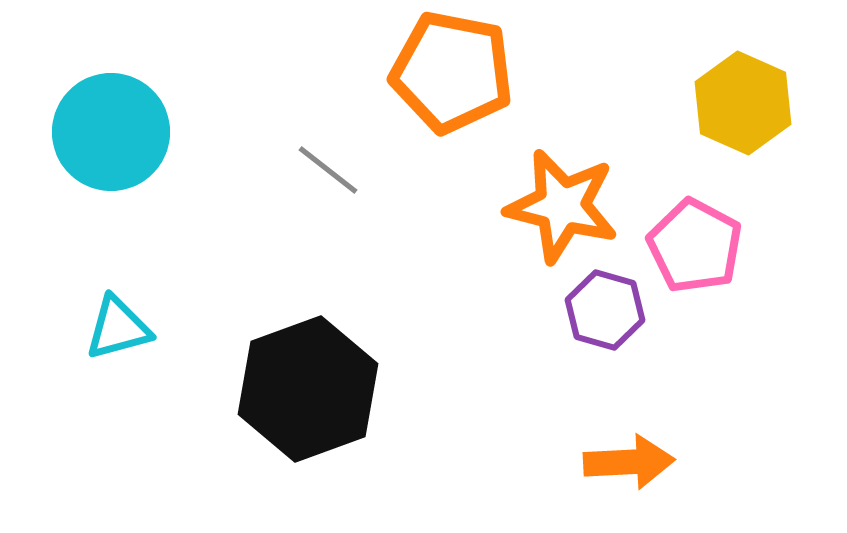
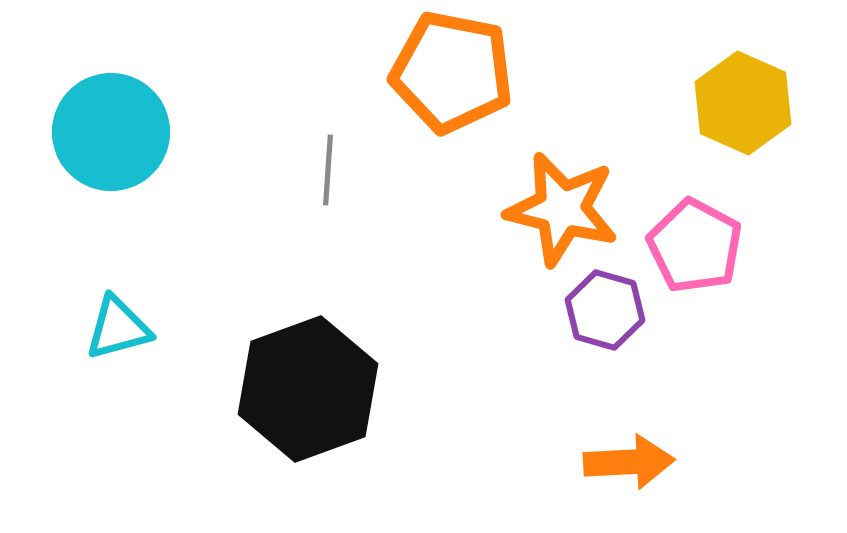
gray line: rotated 56 degrees clockwise
orange star: moved 3 px down
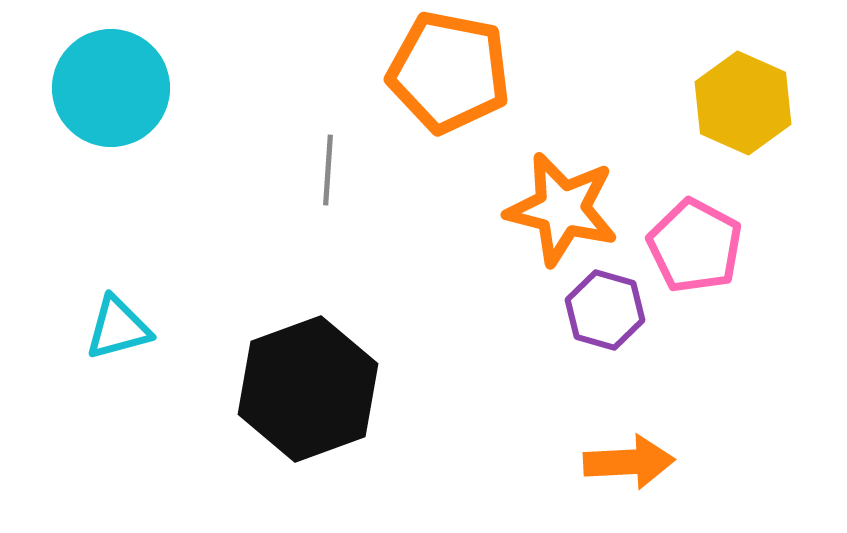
orange pentagon: moved 3 px left
cyan circle: moved 44 px up
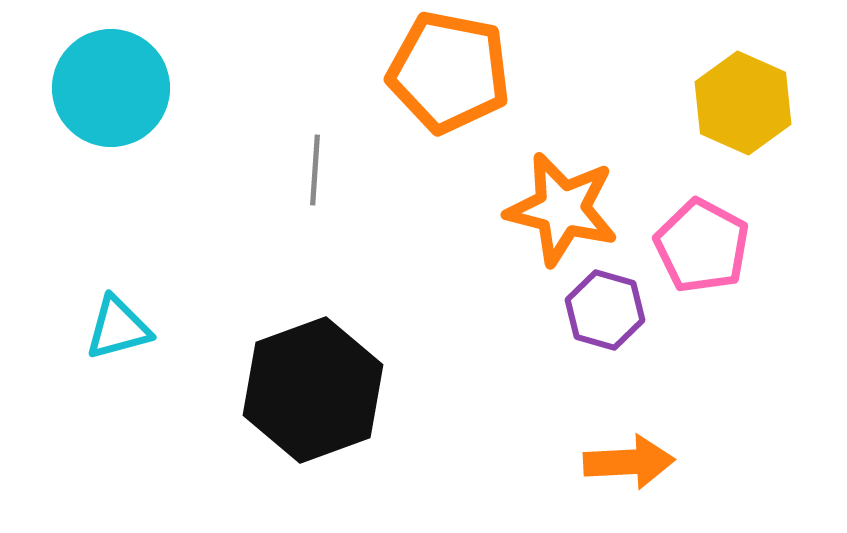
gray line: moved 13 px left
pink pentagon: moved 7 px right
black hexagon: moved 5 px right, 1 px down
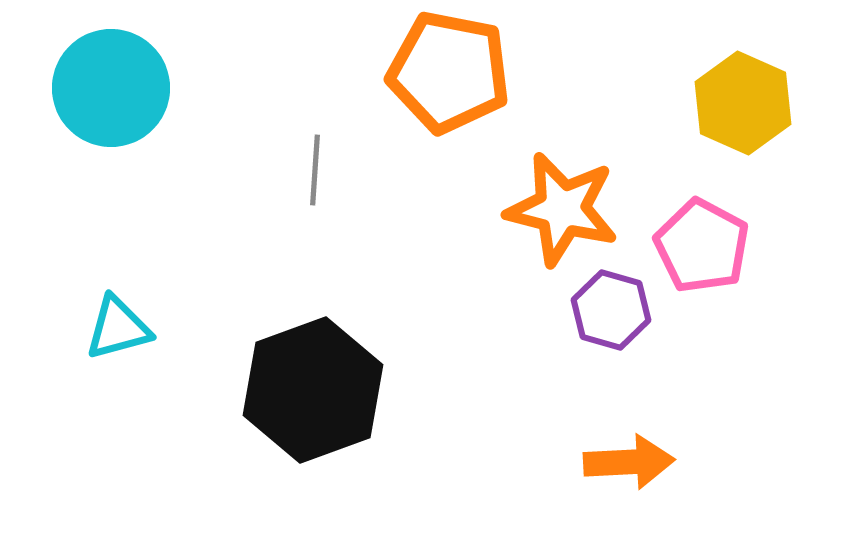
purple hexagon: moved 6 px right
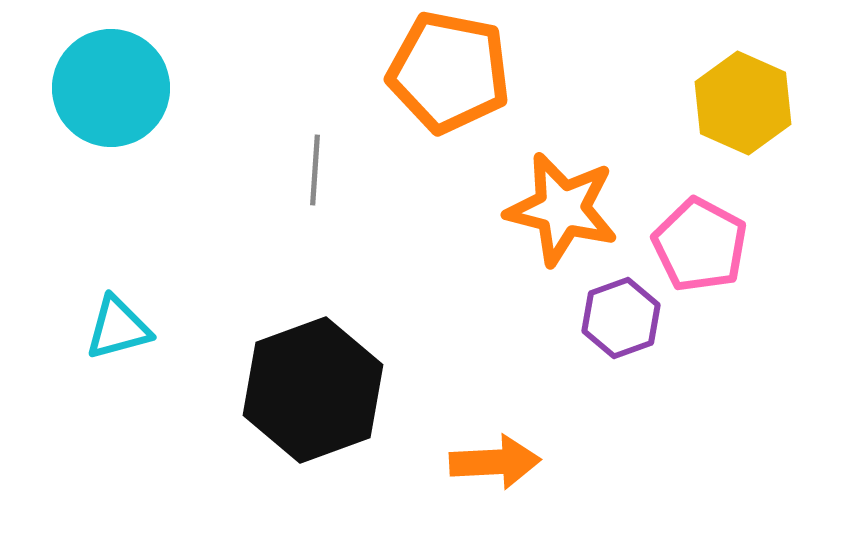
pink pentagon: moved 2 px left, 1 px up
purple hexagon: moved 10 px right, 8 px down; rotated 24 degrees clockwise
orange arrow: moved 134 px left
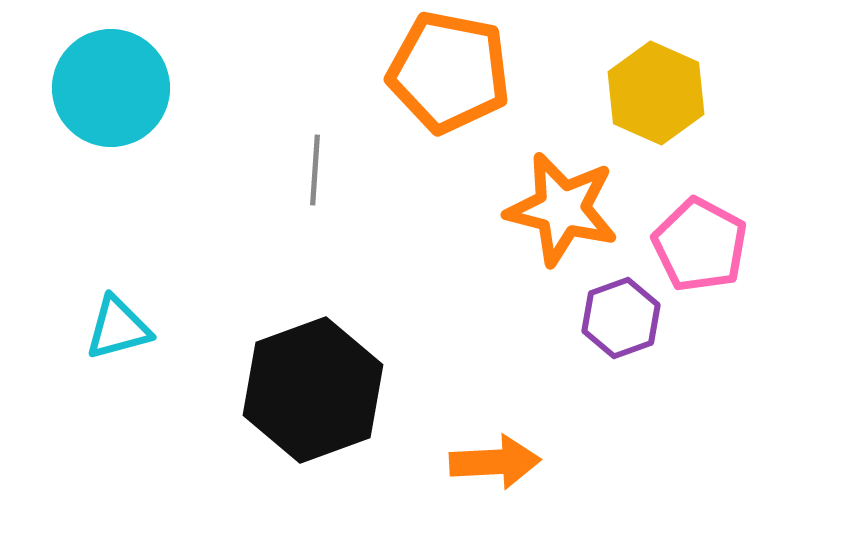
yellow hexagon: moved 87 px left, 10 px up
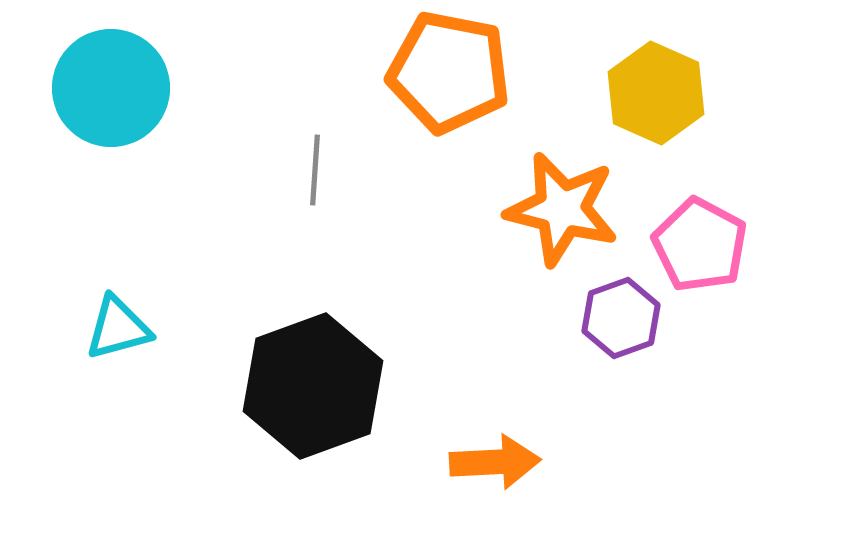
black hexagon: moved 4 px up
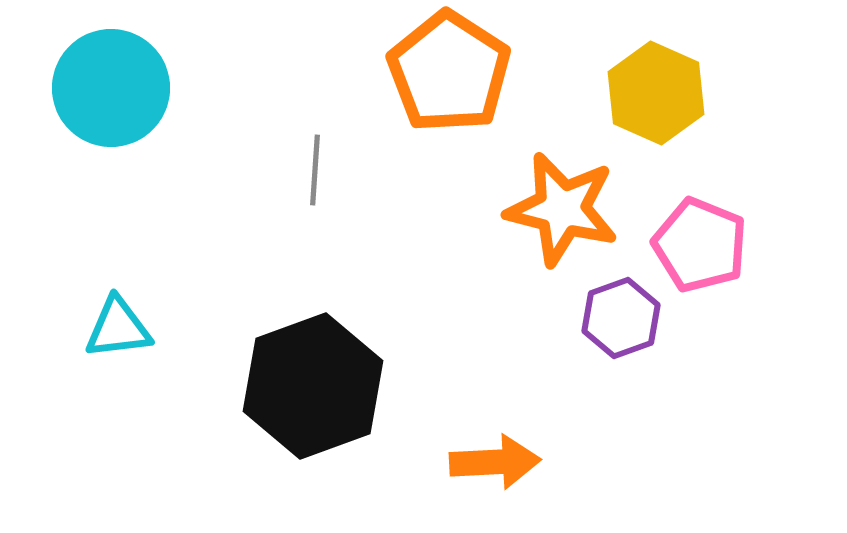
orange pentagon: rotated 22 degrees clockwise
pink pentagon: rotated 6 degrees counterclockwise
cyan triangle: rotated 8 degrees clockwise
